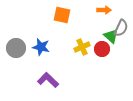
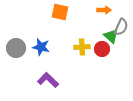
orange square: moved 2 px left, 3 px up
gray semicircle: moved 1 px up
yellow cross: rotated 21 degrees clockwise
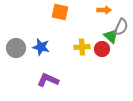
purple L-shape: rotated 20 degrees counterclockwise
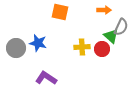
blue star: moved 3 px left, 4 px up
purple L-shape: moved 2 px left, 2 px up; rotated 10 degrees clockwise
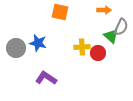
red circle: moved 4 px left, 4 px down
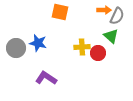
gray semicircle: moved 4 px left, 11 px up
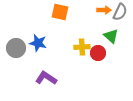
gray semicircle: moved 3 px right, 4 px up
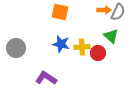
gray semicircle: moved 2 px left
blue star: moved 23 px right, 1 px down
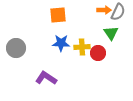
orange square: moved 2 px left, 3 px down; rotated 18 degrees counterclockwise
green triangle: moved 3 px up; rotated 14 degrees clockwise
blue star: moved 1 px up; rotated 12 degrees counterclockwise
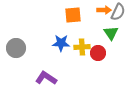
orange square: moved 15 px right
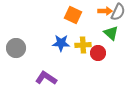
orange arrow: moved 1 px right, 1 px down
orange square: rotated 30 degrees clockwise
green triangle: rotated 14 degrees counterclockwise
yellow cross: moved 1 px right, 2 px up
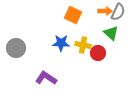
yellow cross: rotated 14 degrees clockwise
